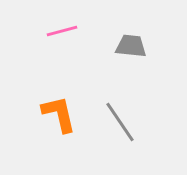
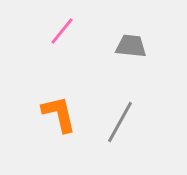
pink line: rotated 36 degrees counterclockwise
gray line: rotated 63 degrees clockwise
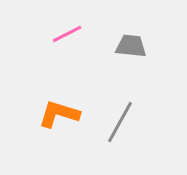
pink line: moved 5 px right, 3 px down; rotated 24 degrees clockwise
orange L-shape: rotated 60 degrees counterclockwise
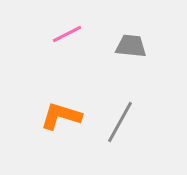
orange L-shape: moved 2 px right, 2 px down
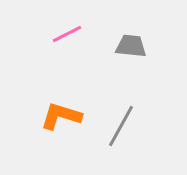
gray line: moved 1 px right, 4 px down
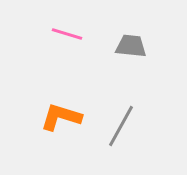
pink line: rotated 44 degrees clockwise
orange L-shape: moved 1 px down
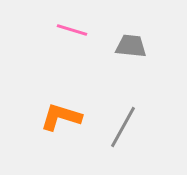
pink line: moved 5 px right, 4 px up
gray line: moved 2 px right, 1 px down
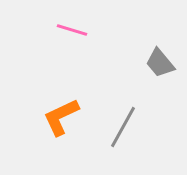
gray trapezoid: moved 29 px right, 17 px down; rotated 136 degrees counterclockwise
orange L-shape: rotated 42 degrees counterclockwise
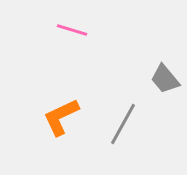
gray trapezoid: moved 5 px right, 16 px down
gray line: moved 3 px up
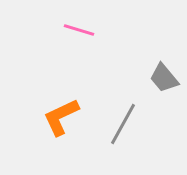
pink line: moved 7 px right
gray trapezoid: moved 1 px left, 1 px up
